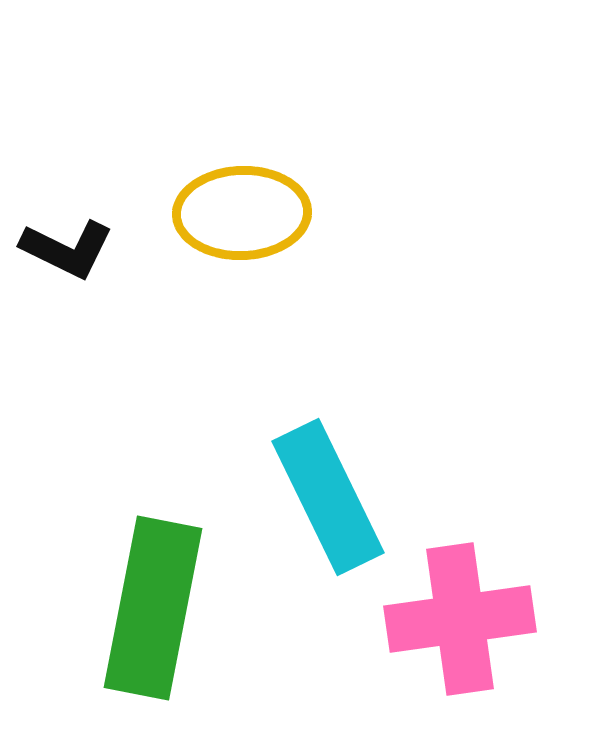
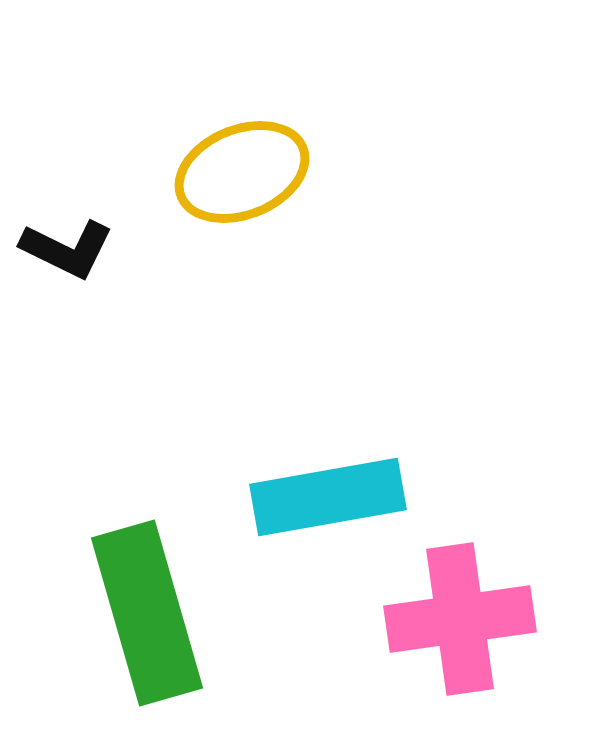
yellow ellipse: moved 41 px up; rotated 20 degrees counterclockwise
cyan rectangle: rotated 74 degrees counterclockwise
green rectangle: moved 6 px left, 5 px down; rotated 27 degrees counterclockwise
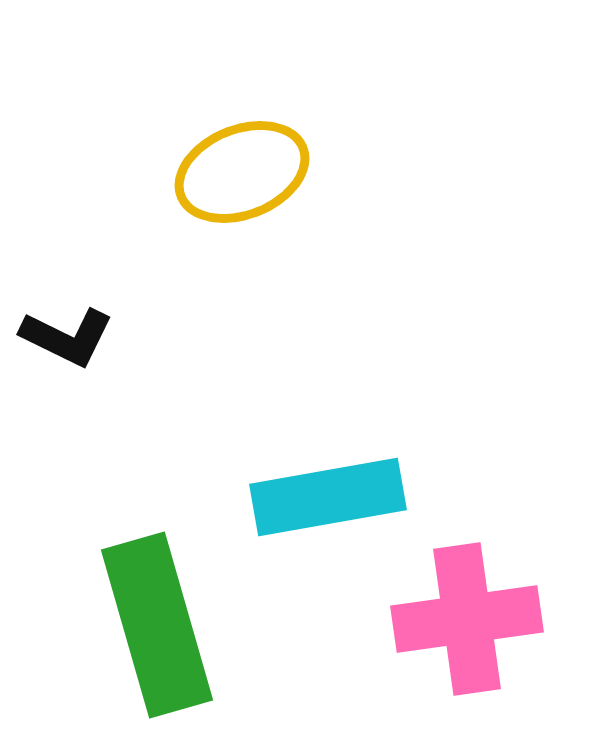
black L-shape: moved 88 px down
green rectangle: moved 10 px right, 12 px down
pink cross: moved 7 px right
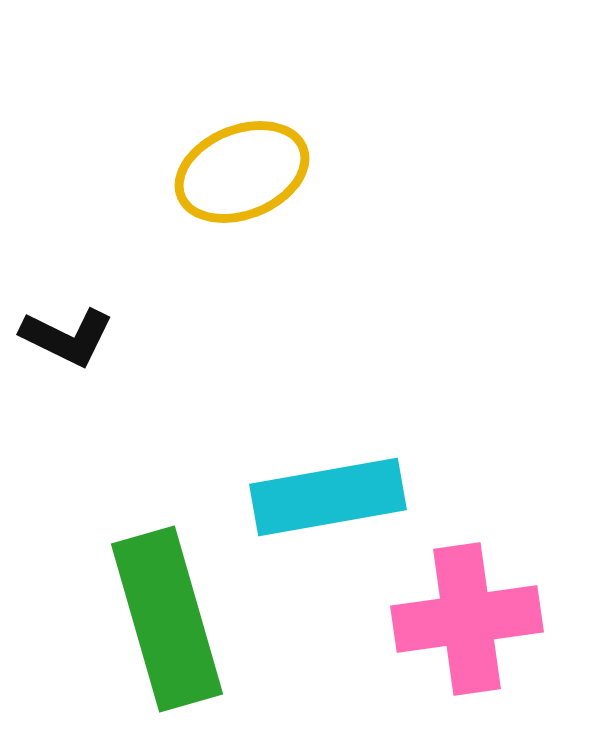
green rectangle: moved 10 px right, 6 px up
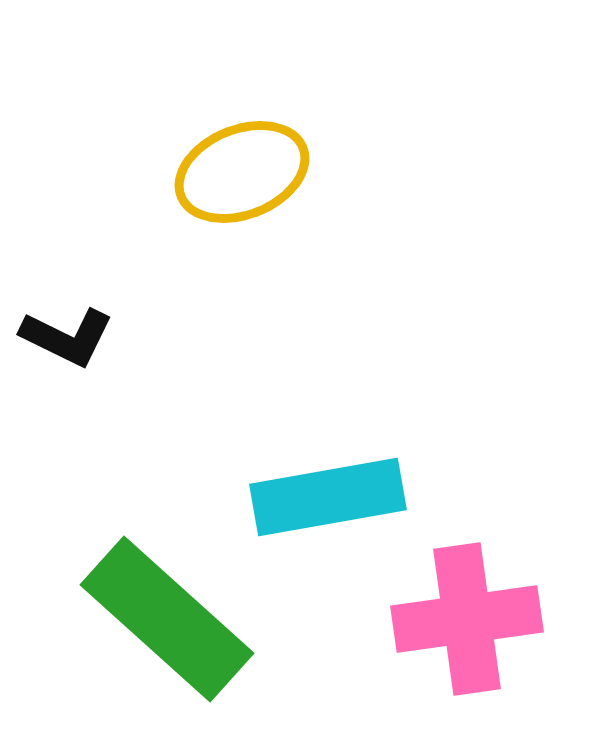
green rectangle: rotated 32 degrees counterclockwise
